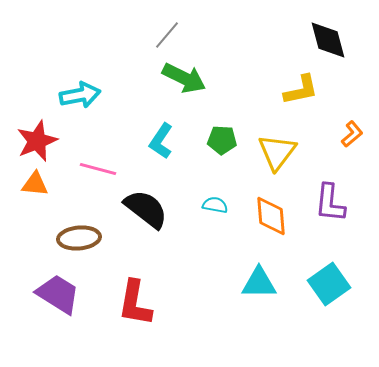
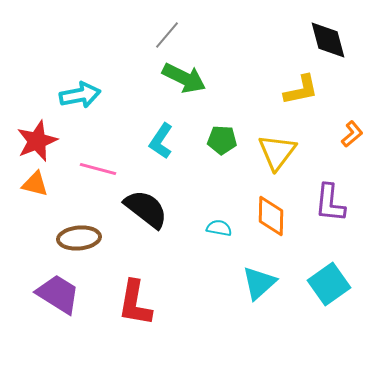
orange triangle: rotated 8 degrees clockwise
cyan semicircle: moved 4 px right, 23 px down
orange diamond: rotated 6 degrees clockwise
cyan triangle: rotated 42 degrees counterclockwise
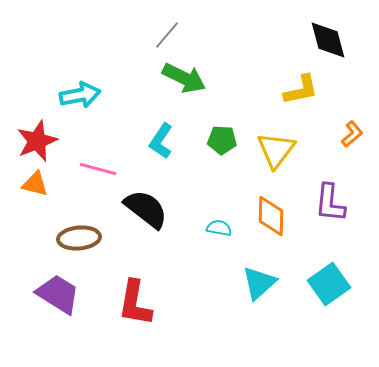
yellow triangle: moved 1 px left, 2 px up
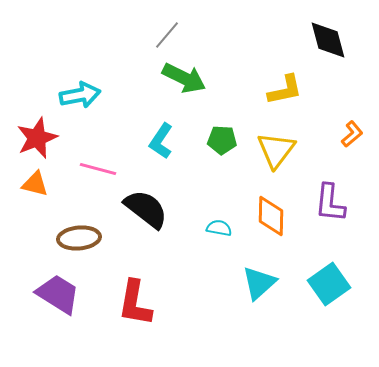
yellow L-shape: moved 16 px left
red star: moved 3 px up
